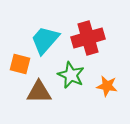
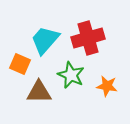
orange square: rotated 10 degrees clockwise
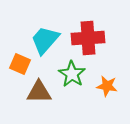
red cross: rotated 12 degrees clockwise
green star: moved 1 px right, 1 px up; rotated 8 degrees clockwise
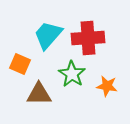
cyan trapezoid: moved 3 px right, 5 px up
brown triangle: moved 2 px down
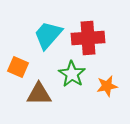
orange square: moved 2 px left, 3 px down
orange star: rotated 20 degrees counterclockwise
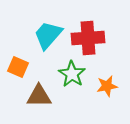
brown triangle: moved 2 px down
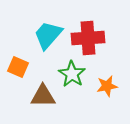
brown triangle: moved 4 px right
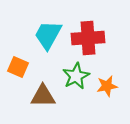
cyan trapezoid: rotated 12 degrees counterclockwise
green star: moved 4 px right, 2 px down; rotated 12 degrees clockwise
